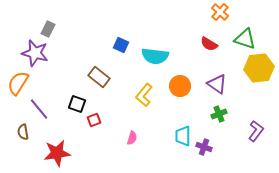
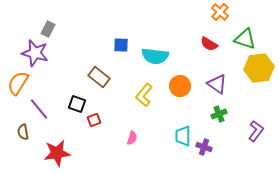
blue square: rotated 21 degrees counterclockwise
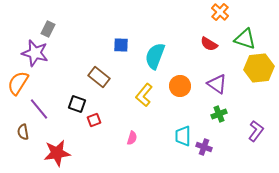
cyan semicircle: rotated 104 degrees clockwise
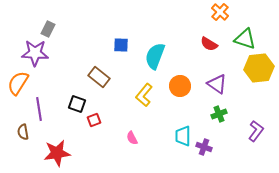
purple star: rotated 12 degrees counterclockwise
purple line: rotated 30 degrees clockwise
pink semicircle: rotated 136 degrees clockwise
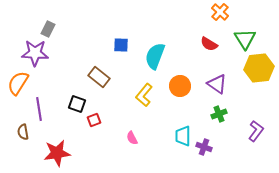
green triangle: rotated 40 degrees clockwise
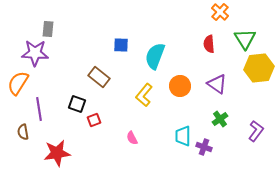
gray rectangle: rotated 21 degrees counterclockwise
red semicircle: rotated 54 degrees clockwise
green cross: moved 1 px right, 5 px down; rotated 14 degrees counterclockwise
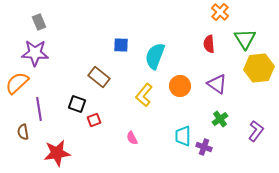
gray rectangle: moved 9 px left, 7 px up; rotated 28 degrees counterclockwise
orange semicircle: moved 1 px left; rotated 15 degrees clockwise
